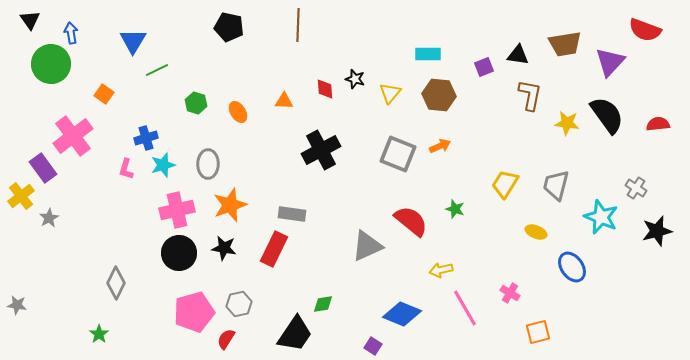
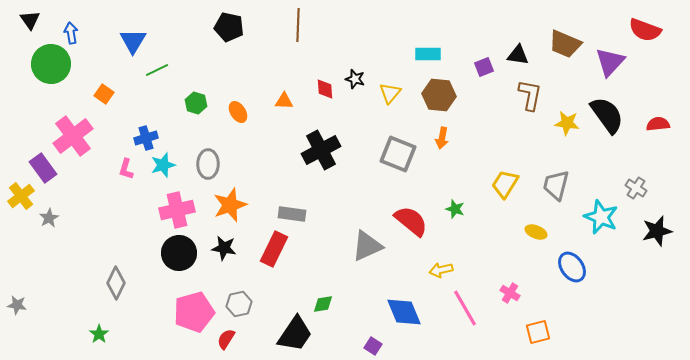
brown trapezoid at (565, 44): rotated 32 degrees clockwise
orange arrow at (440, 146): moved 2 px right, 8 px up; rotated 125 degrees clockwise
blue diamond at (402, 314): moved 2 px right, 2 px up; rotated 45 degrees clockwise
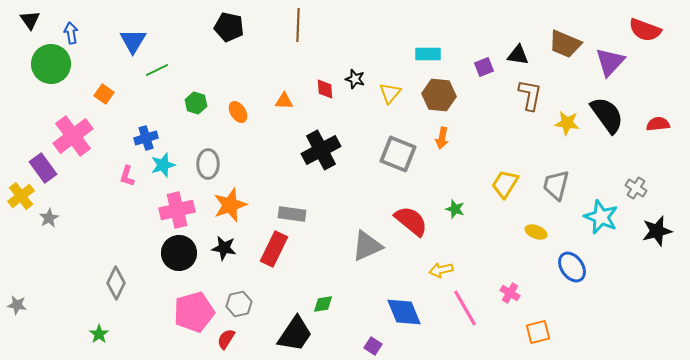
pink L-shape at (126, 169): moved 1 px right, 7 px down
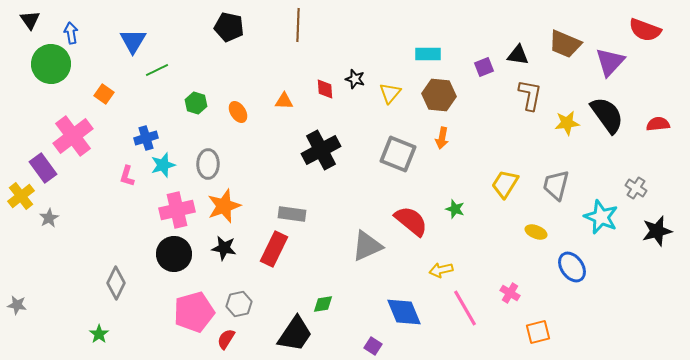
yellow star at (567, 123): rotated 15 degrees counterclockwise
orange star at (230, 205): moved 6 px left, 1 px down
black circle at (179, 253): moved 5 px left, 1 px down
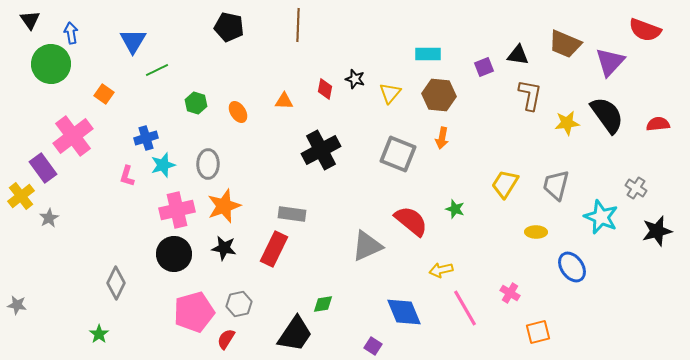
red diamond at (325, 89): rotated 15 degrees clockwise
yellow ellipse at (536, 232): rotated 20 degrees counterclockwise
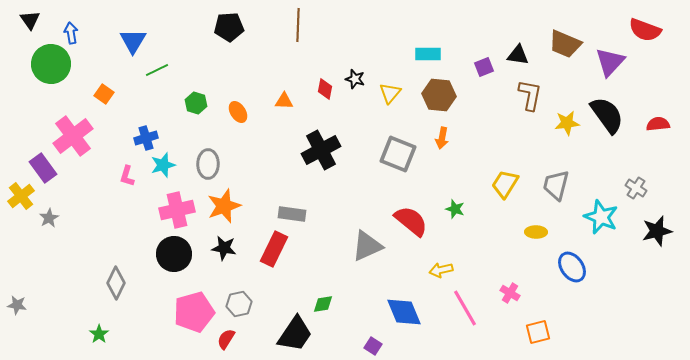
black pentagon at (229, 27): rotated 16 degrees counterclockwise
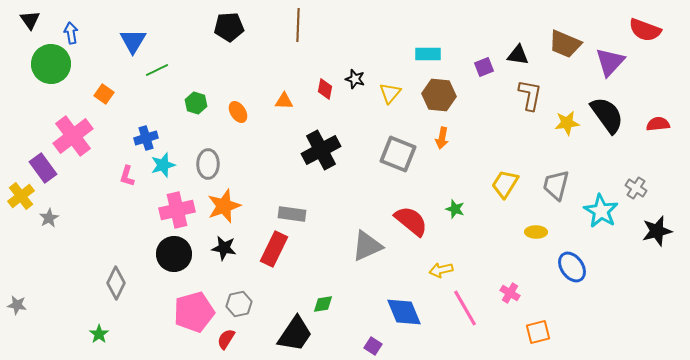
cyan star at (601, 217): moved 6 px up; rotated 8 degrees clockwise
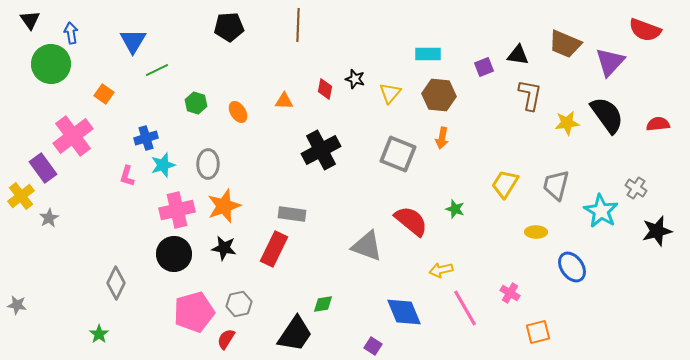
gray triangle at (367, 246): rotated 44 degrees clockwise
